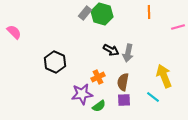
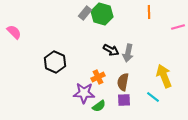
purple star: moved 2 px right, 1 px up; rotated 10 degrees clockwise
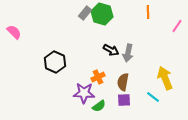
orange line: moved 1 px left
pink line: moved 1 px left, 1 px up; rotated 40 degrees counterclockwise
yellow arrow: moved 1 px right, 2 px down
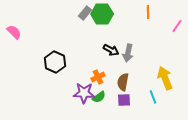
green hexagon: rotated 15 degrees counterclockwise
cyan line: rotated 32 degrees clockwise
green semicircle: moved 9 px up
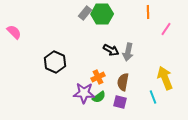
pink line: moved 11 px left, 3 px down
gray arrow: moved 1 px up
purple square: moved 4 px left, 2 px down; rotated 16 degrees clockwise
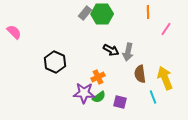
brown semicircle: moved 17 px right, 8 px up; rotated 18 degrees counterclockwise
